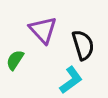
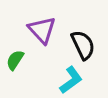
purple triangle: moved 1 px left
black semicircle: rotated 8 degrees counterclockwise
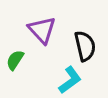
black semicircle: moved 2 px right, 1 px down; rotated 12 degrees clockwise
cyan L-shape: moved 1 px left
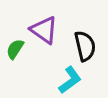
purple triangle: moved 2 px right; rotated 12 degrees counterclockwise
green semicircle: moved 11 px up
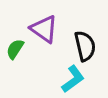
purple triangle: moved 1 px up
cyan L-shape: moved 3 px right, 1 px up
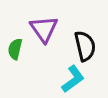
purple triangle: rotated 20 degrees clockwise
green semicircle: rotated 20 degrees counterclockwise
